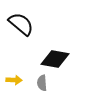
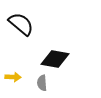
yellow arrow: moved 1 px left, 3 px up
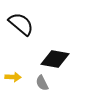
gray semicircle: rotated 21 degrees counterclockwise
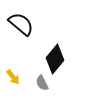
black diamond: rotated 60 degrees counterclockwise
yellow arrow: rotated 49 degrees clockwise
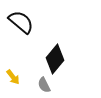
black semicircle: moved 2 px up
gray semicircle: moved 2 px right, 2 px down
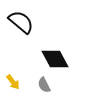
black diamond: rotated 68 degrees counterclockwise
yellow arrow: moved 5 px down
